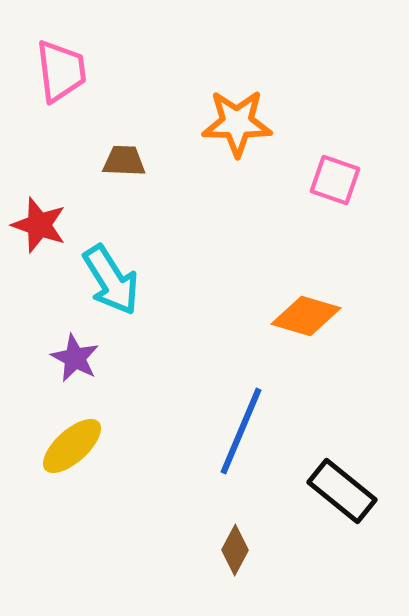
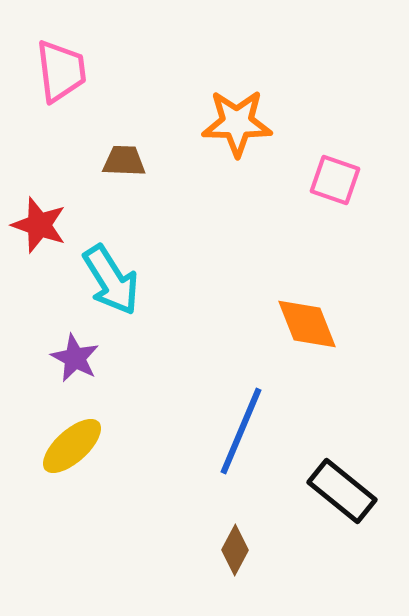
orange diamond: moved 1 px right, 8 px down; rotated 52 degrees clockwise
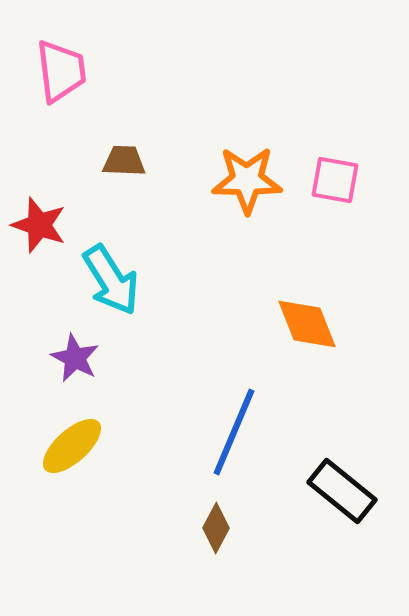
orange star: moved 10 px right, 57 px down
pink square: rotated 9 degrees counterclockwise
blue line: moved 7 px left, 1 px down
brown diamond: moved 19 px left, 22 px up
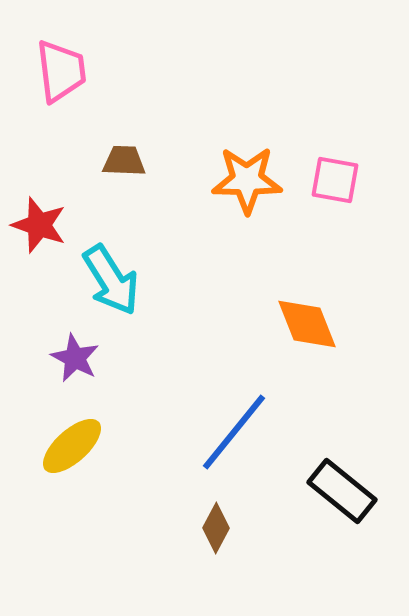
blue line: rotated 16 degrees clockwise
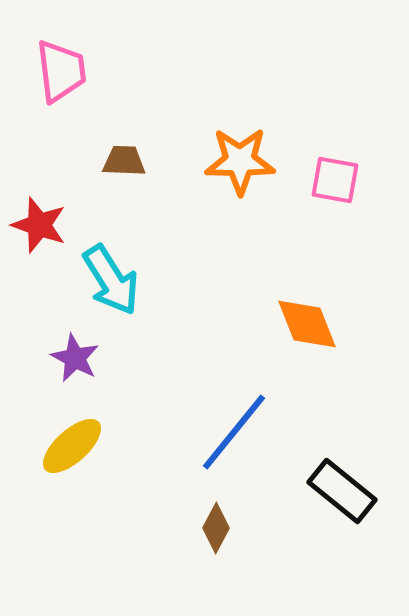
orange star: moved 7 px left, 19 px up
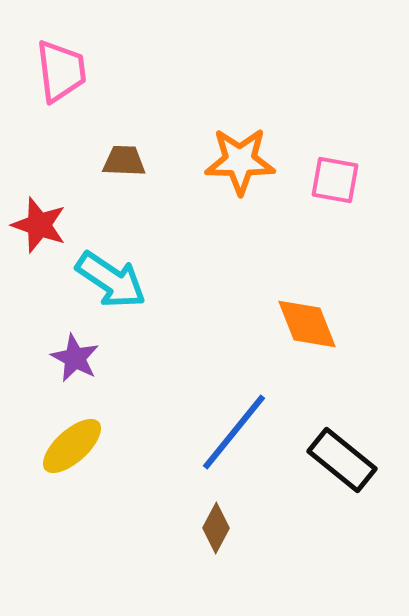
cyan arrow: rotated 24 degrees counterclockwise
black rectangle: moved 31 px up
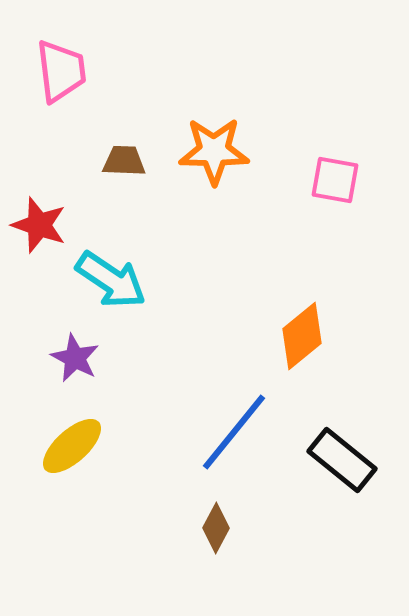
orange star: moved 26 px left, 10 px up
orange diamond: moved 5 px left, 12 px down; rotated 72 degrees clockwise
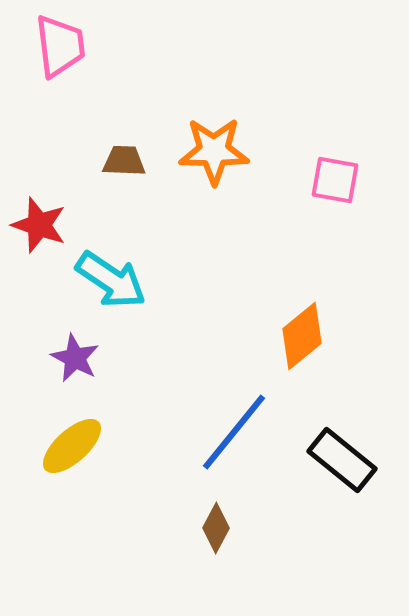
pink trapezoid: moved 1 px left, 25 px up
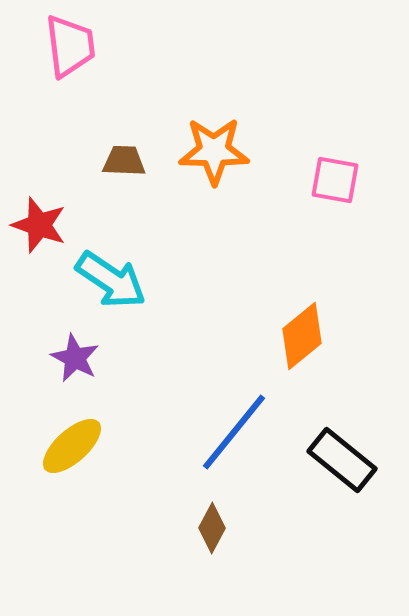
pink trapezoid: moved 10 px right
brown diamond: moved 4 px left
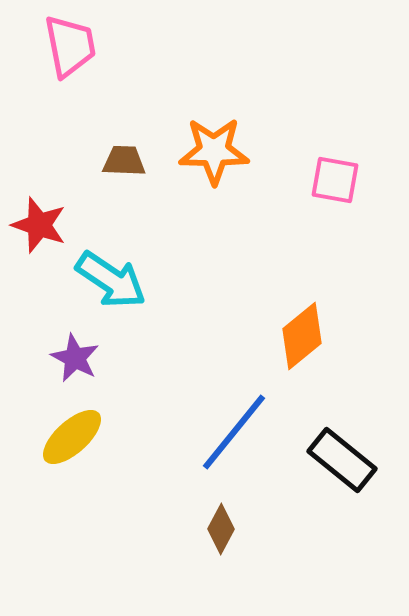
pink trapezoid: rotated 4 degrees counterclockwise
yellow ellipse: moved 9 px up
brown diamond: moved 9 px right, 1 px down
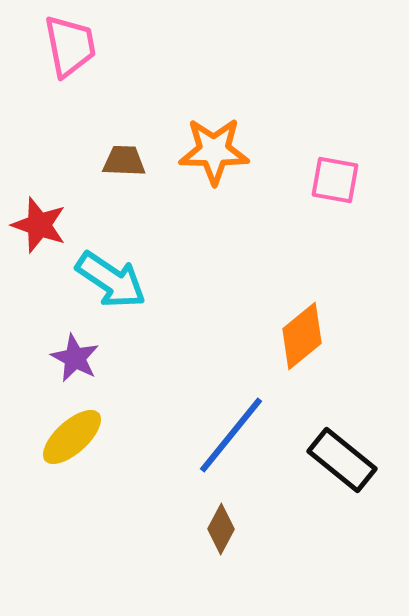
blue line: moved 3 px left, 3 px down
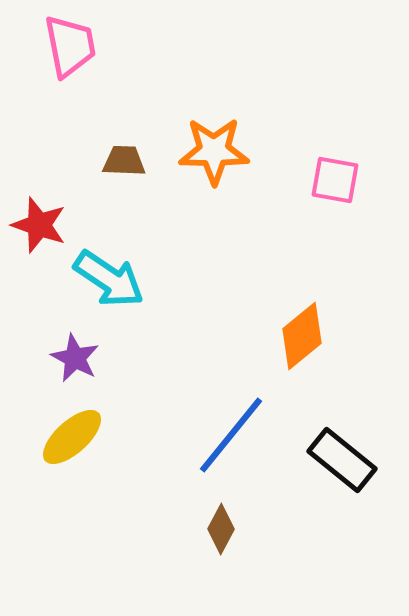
cyan arrow: moved 2 px left, 1 px up
